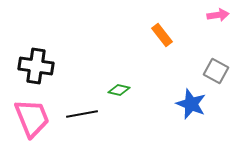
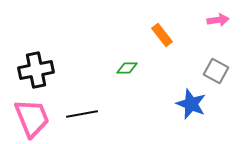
pink arrow: moved 5 px down
black cross: moved 4 px down; rotated 20 degrees counterclockwise
green diamond: moved 8 px right, 22 px up; rotated 15 degrees counterclockwise
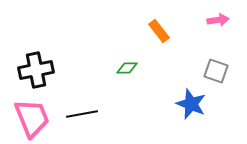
orange rectangle: moved 3 px left, 4 px up
gray square: rotated 10 degrees counterclockwise
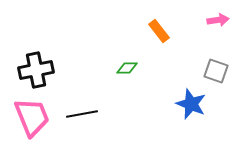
pink trapezoid: moved 1 px up
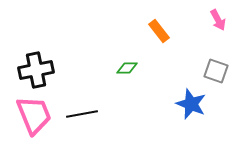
pink arrow: rotated 70 degrees clockwise
pink trapezoid: moved 2 px right, 2 px up
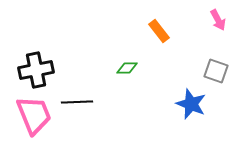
black line: moved 5 px left, 12 px up; rotated 8 degrees clockwise
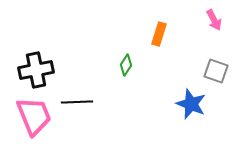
pink arrow: moved 4 px left
orange rectangle: moved 3 px down; rotated 55 degrees clockwise
green diamond: moved 1 px left, 3 px up; rotated 55 degrees counterclockwise
pink trapezoid: moved 1 px down
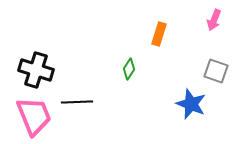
pink arrow: rotated 50 degrees clockwise
green diamond: moved 3 px right, 4 px down
black cross: rotated 28 degrees clockwise
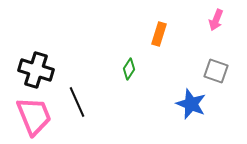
pink arrow: moved 2 px right
black line: rotated 68 degrees clockwise
